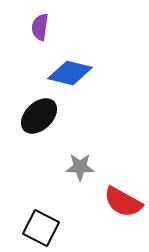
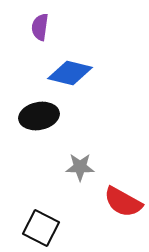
black ellipse: rotated 33 degrees clockwise
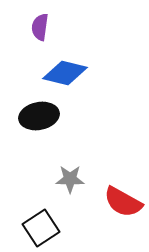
blue diamond: moved 5 px left
gray star: moved 10 px left, 12 px down
black square: rotated 30 degrees clockwise
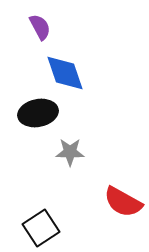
purple semicircle: rotated 144 degrees clockwise
blue diamond: rotated 57 degrees clockwise
black ellipse: moved 1 px left, 3 px up
gray star: moved 27 px up
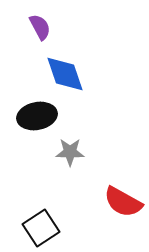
blue diamond: moved 1 px down
black ellipse: moved 1 px left, 3 px down
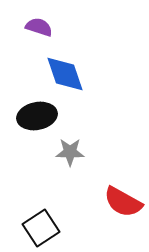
purple semicircle: moved 1 px left; rotated 44 degrees counterclockwise
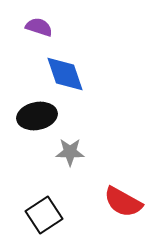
black square: moved 3 px right, 13 px up
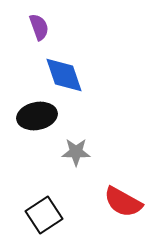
purple semicircle: rotated 52 degrees clockwise
blue diamond: moved 1 px left, 1 px down
gray star: moved 6 px right
